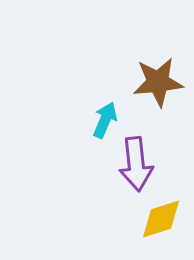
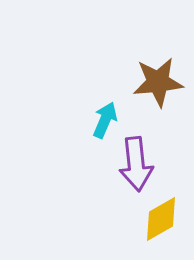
yellow diamond: rotated 12 degrees counterclockwise
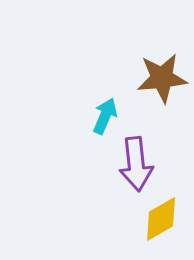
brown star: moved 4 px right, 4 px up
cyan arrow: moved 4 px up
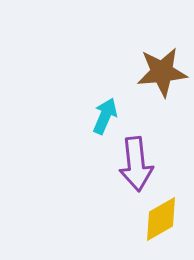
brown star: moved 6 px up
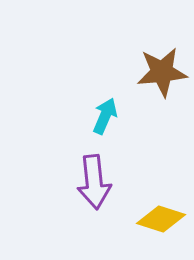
purple arrow: moved 42 px left, 18 px down
yellow diamond: rotated 48 degrees clockwise
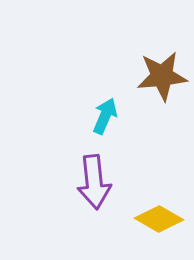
brown star: moved 4 px down
yellow diamond: moved 2 px left; rotated 12 degrees clockwise
